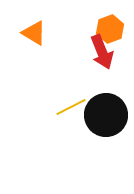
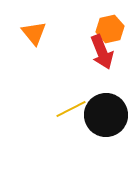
orange hexagon: rotated 8 degrees clockwise
orange triangle: rotated 20 degrees clockwise
yellow line: moved 2 px down
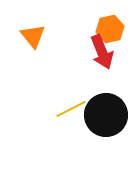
orange triangle: moved 1 px left, 3 px down
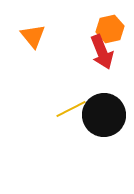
black circle: moved 2 px left
